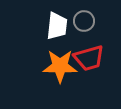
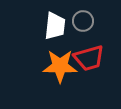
gray circle: moved 1 px left
white trapezoid: moved 2 px left
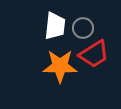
gray circle: moved 7 px down
red trapezoid: moved 5 px right, 4 px up; rotated 16 degrees counterclockwise
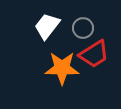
white trapezoid: moved 8 px left; rotated 148 degrees counterclockwise
orange star: moved 2 px right, 2 px down
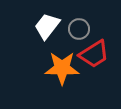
gray circle: moved 4 px left, 1 px down
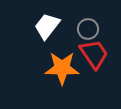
gray circle: moved 9 px right
red trapezoid: rotated 92 degrees counterclockwise
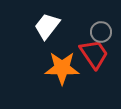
gray circle: moved 13 px right, 3 px down
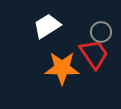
white trapezoid: rotated 20 degrees clockwise
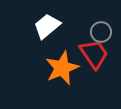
white trapezoid: rotated 8 degrees counterclockwise
orange star: rotated 24 degrees counterclockwise
